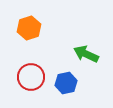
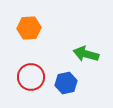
orange hexagon: rotated 15 degrees clockwise
green arrow: rotated 10 degrees counterclockwise
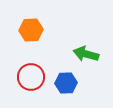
orange hexagon: moved 2 px right, 2 px down
blue hexagon: rotated 10 degrees clockwise
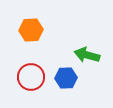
green arrow: moved 1 px right, 1 px down
blue hexagon: moved 5 px up
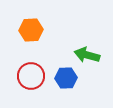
red circle: moved 1 px up
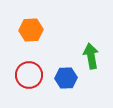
green arrow: moved 4 px right, 1 px down; rotated 65 degrees clockwise
red circle: moved 2 px left, 1 px up
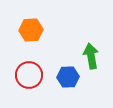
blue hexagon: moved 2 px right, 1 px up
